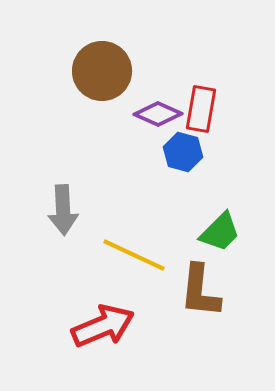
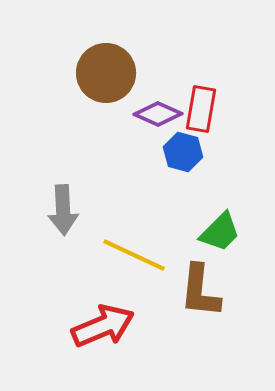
brown circle: moved 4 px right, 2 px down
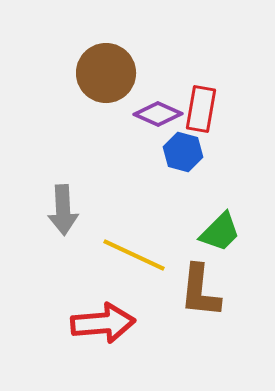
red arrow: moved 3 px up; rotated 18 degrees clockwise
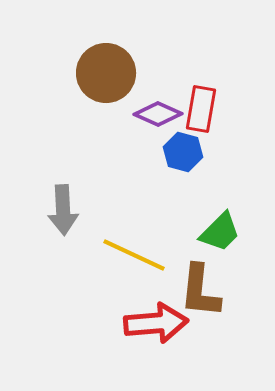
red arrow: moved 53 px right
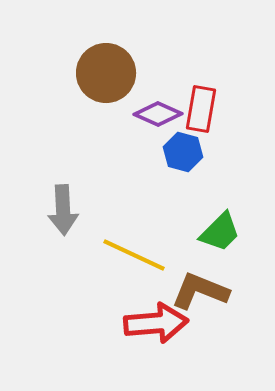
brown L-shape: rotated 106 degrees clockwise
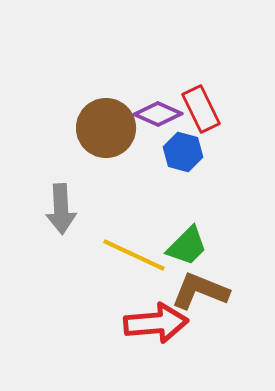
brown circle: moved 55 px down
red rectangle: rotated 36 degrees counterclockwise
gray arrow: moved 2 px left, 1 px up
green trapezoid: moved 33 px left, 14 px down
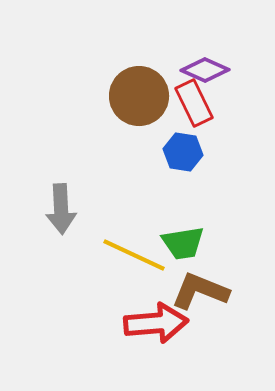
red rectangle: moved 7 px left, 6 px up
purple diamond: moved 47 px right, 44 px up
brown circle: moved 33 px right, 32 px up
blue hexagon: rotated 6 degrees counterclockwise
green trapezoid: moved 4 px left, 3 px up; rotated 36 degrees clockwise
